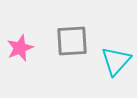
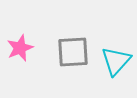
gray square: moved 1 px right, 11 px down
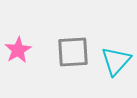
pink star: moved 2 px left, 2 px down; rotated 8 degrees counterclockwise
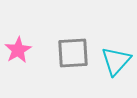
gray square: moved 1 px down
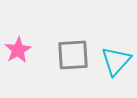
gray square: moved 2 px down
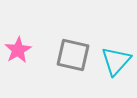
gray square: rotated 16 degrees clockwise
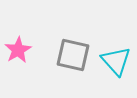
cyan triangle: rotated 24 degrees counterclockwise
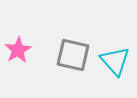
cyan triangle: moved 1 px left
